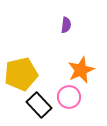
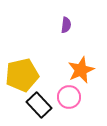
yellow pentagon: moved 1 px right, 1 px down
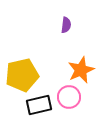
black rectangle: rotated 60 degrees counterclockwise
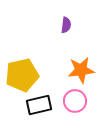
orange star: rotated 16 degrees clockwise
pink circle: moved 6 px right, 4 px down
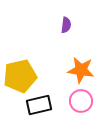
orange star: rotated 16 degrees clockwise
yellow pentagon: moved 2 px left, 1 px down
pink circle: moved 6 px right
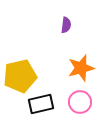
orange star: moved 2 px up; rotated 24 degrees counterclockwise
pink circle: moved 1 px left, 1 px down
black rectangle: moved 2 px right, 1 px up
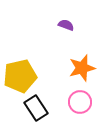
purple semicircle: rotated 77 degrees counterclockwise
orange star: moved 1 px right
black rectangle: moved 5 px left, 4 px down; rotated 70 degrees clockwise
